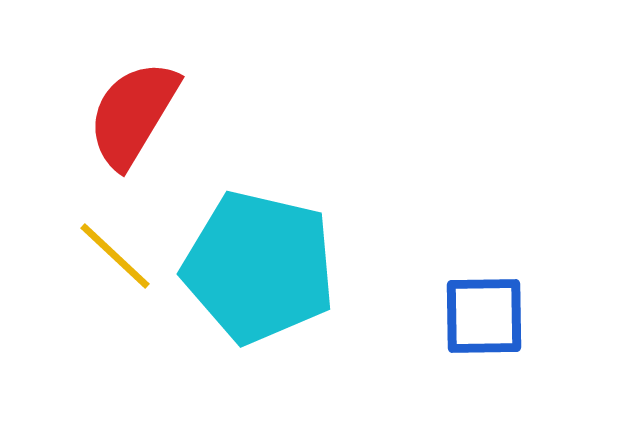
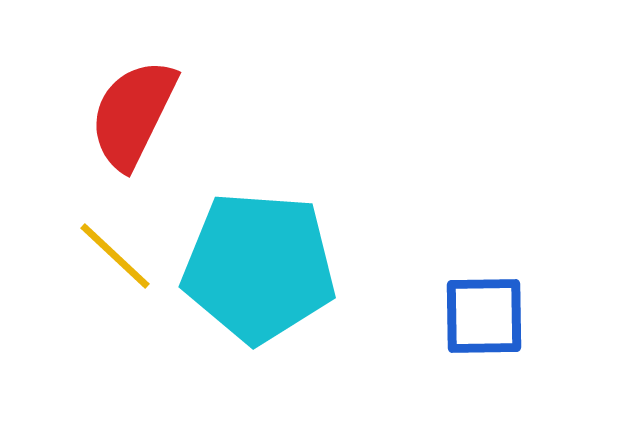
red semicircle: rotated 5 degrees counterclockwise
cyan pentagon: rotated 9 degrees counterclockwise
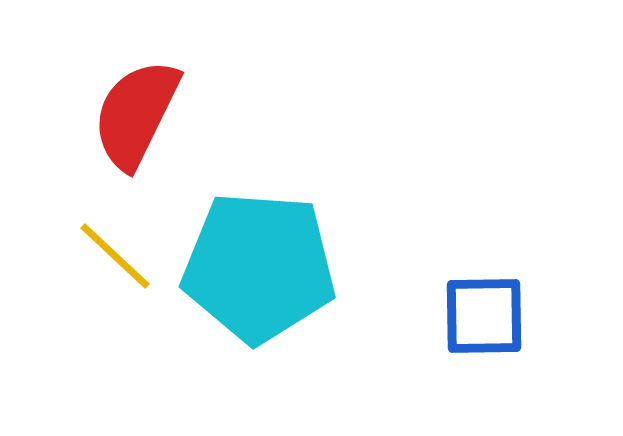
red semicircle: moved 3 px right
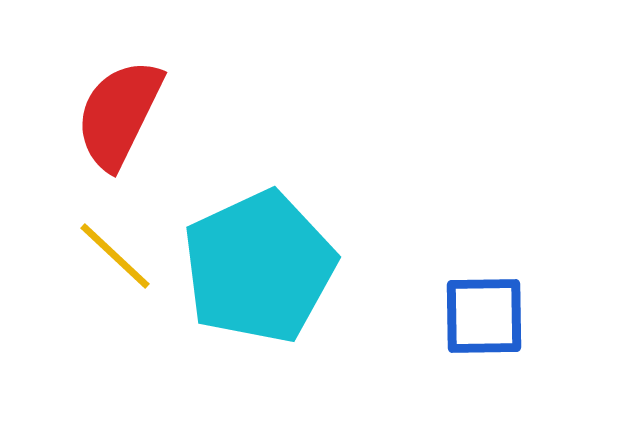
red semicircle: moved 17 px left
cyan pentagon: rotated 29 degrees counterclockwise
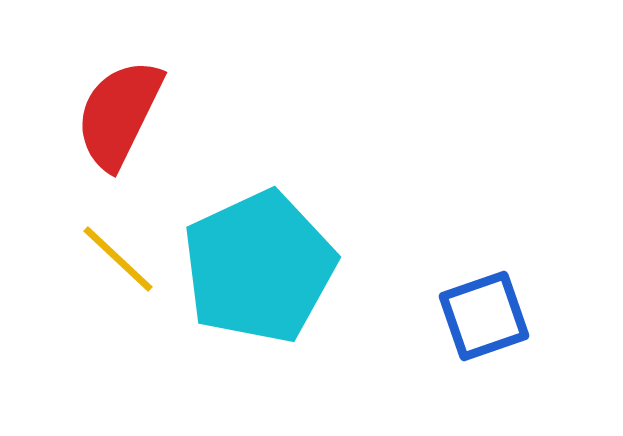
yellow line: moved 3 px right, 3 px down
blue square: rotated 18 degrees counterclockwise
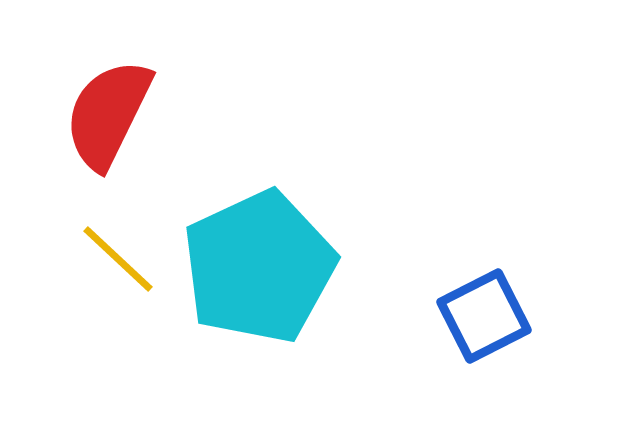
red semicircle: moved 11 px left
blue square: rotated 8 degrees counterclockwise
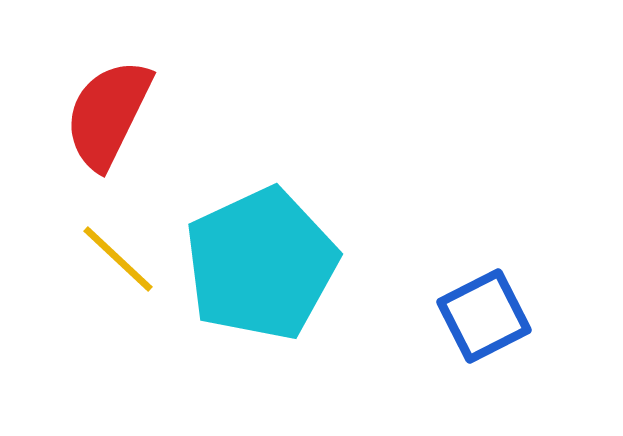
cyan pentagon: moved 2 px right, 3 px up
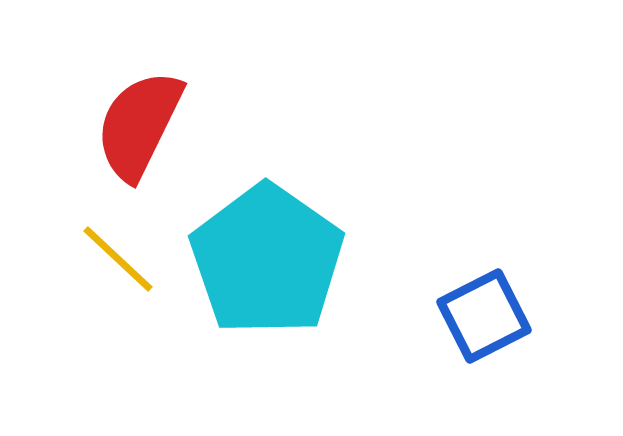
red semicircle: moved 31 px right, 11 px down
cyan pentagon: moved 6 px right, 4 px up; rotated 12 degrees counterclockwise
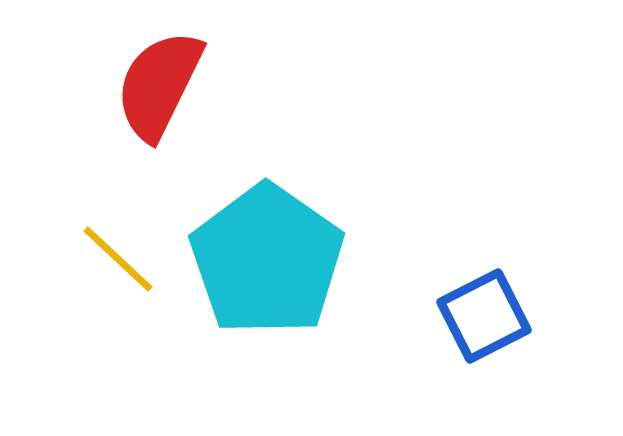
red semicircle: moved 20 px right, 40 px up
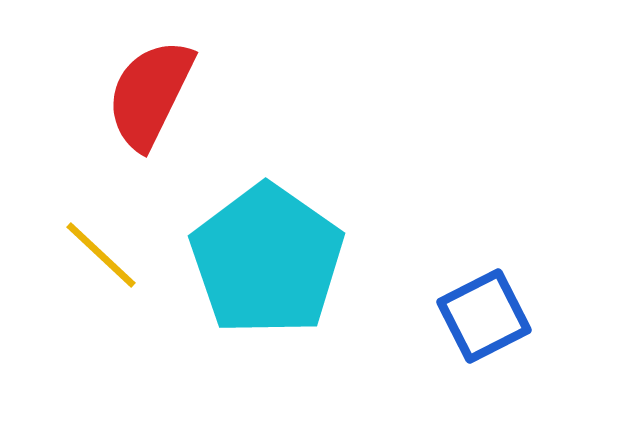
red semicircle: moved 9 px left, 9 px down
yellow line: moved 17 px left, 4 px up
